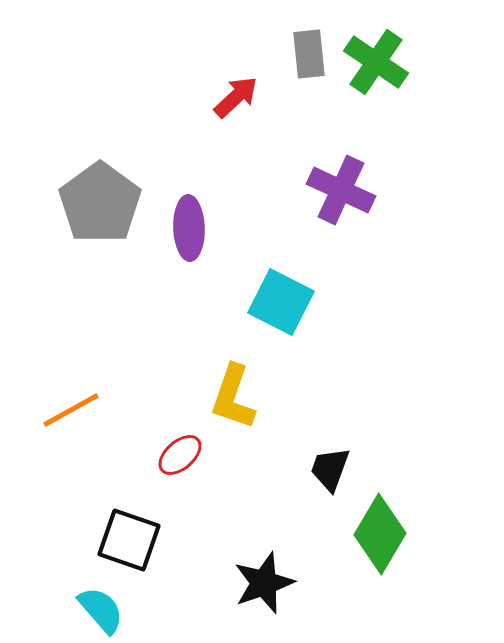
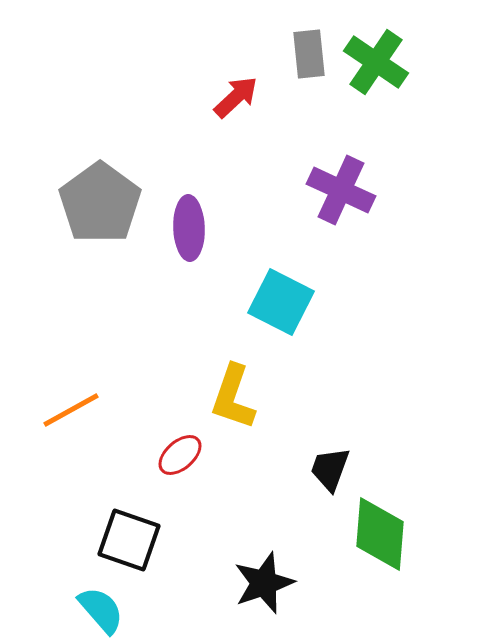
green diamond: rotated 26 degrees counterclockwise
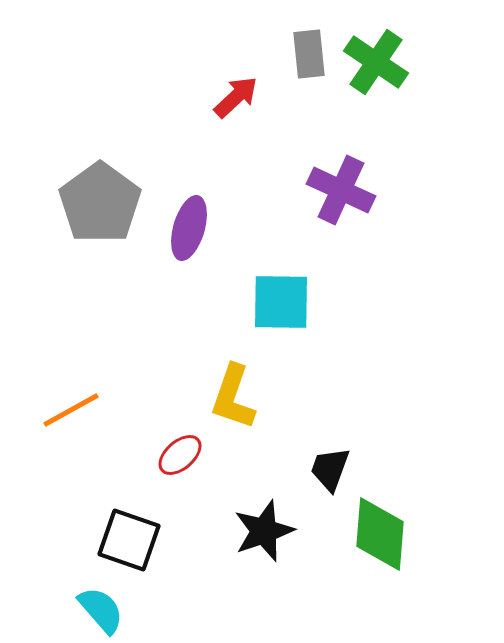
purple ellipse: rotated 18 degrees clockwise
cyan square: rotated 26 degrees counterclockwise
black star: moved 52 px up
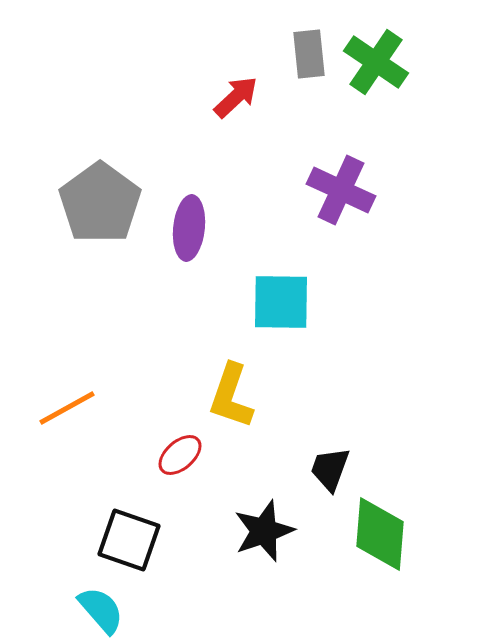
purple ellipse: rotated 10 degrees counterclockwise
yellow L-shape: moved 2 px left, 1 px up
orange line: moved 4 px left, 2 px up
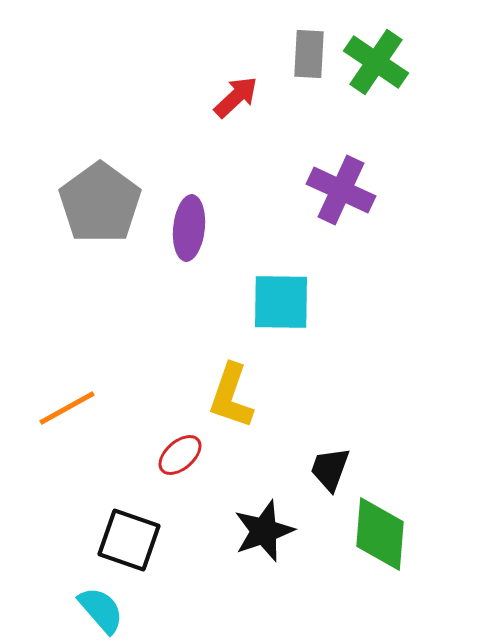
gray rectangle: rotated 9 degrees clockwise
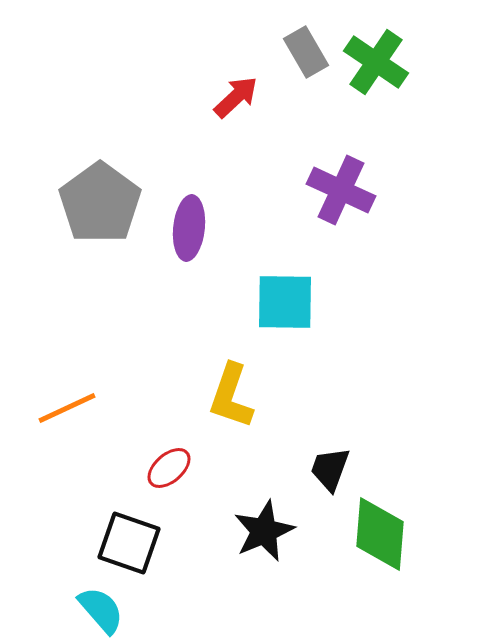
gray rectangle: moved 3 px left, 2 px up; rotated 33 degrees counterclockwise
cyan square: moved 4 px right
orange line: rotated 4 degrees clockwise
red ellipse: moved 11 px left, 13 px down
black star: rotated 4 degrees counterclockwise
black square: moved 3 px down
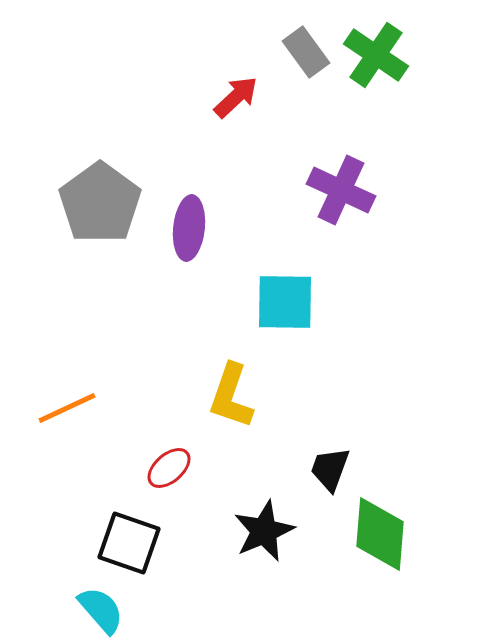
gray rectangle: rotated 6 degrees counterclockwise
green cross: moved 7 px up
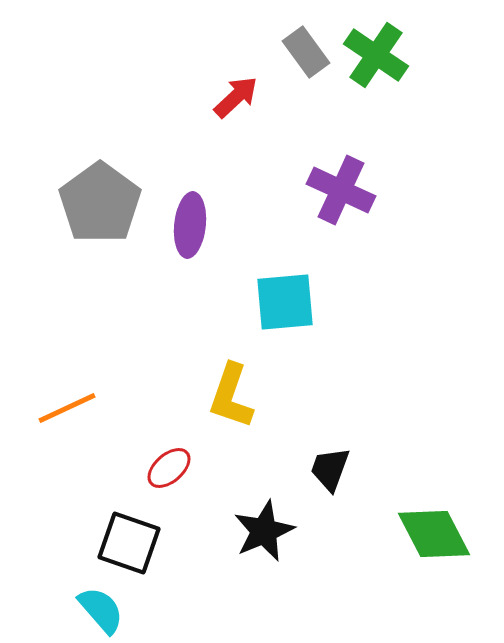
purple ellipse: moved 1 px right, 3 px up
cyan square: rotated 6 degrees counterclockwise
green diamond: moved 54 px right; rotated 32 degrees counterclockwise
